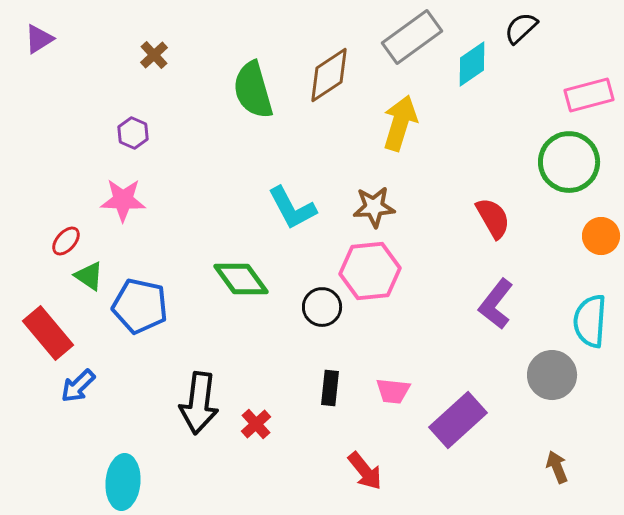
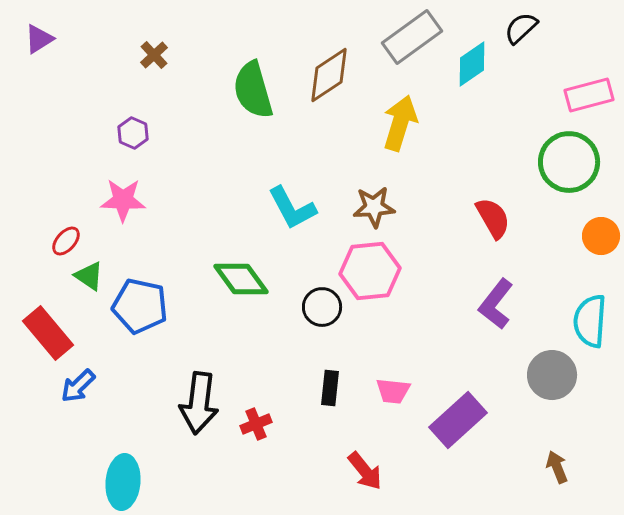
red cross: rotated 20 degrees clockwise
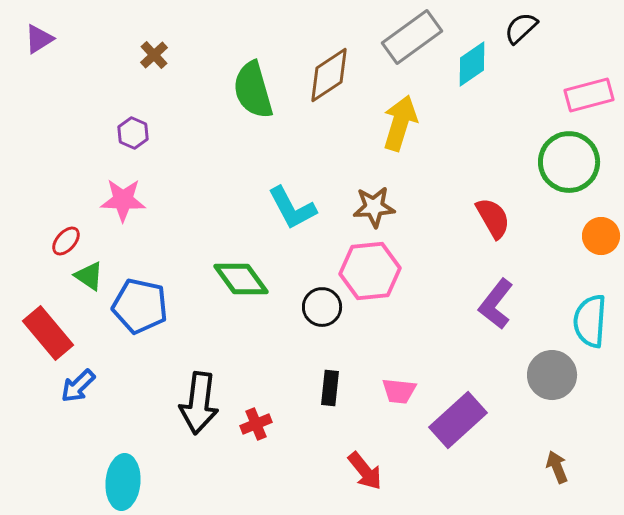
pink trapezoid: moved 6 px right
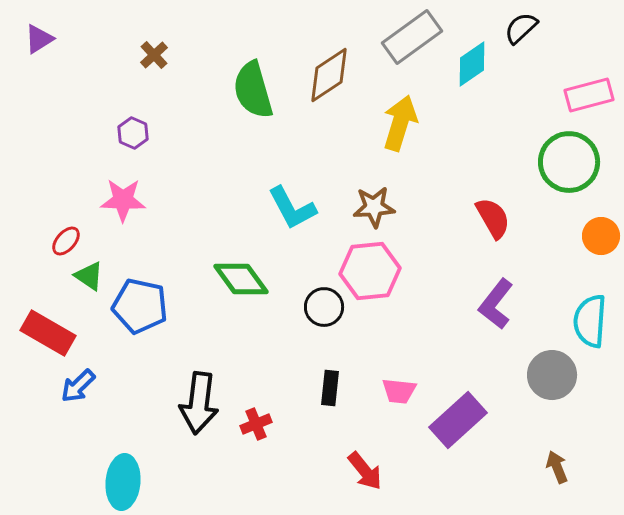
black circle: moved 2 px right
red rectangle: rotated 20 degrees counterclockwise
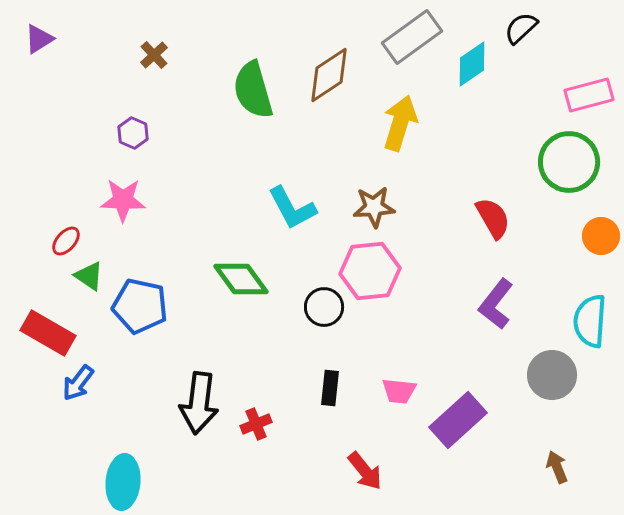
blue arrow: moved 3 px up; rotated 9 degrees counterclockwise
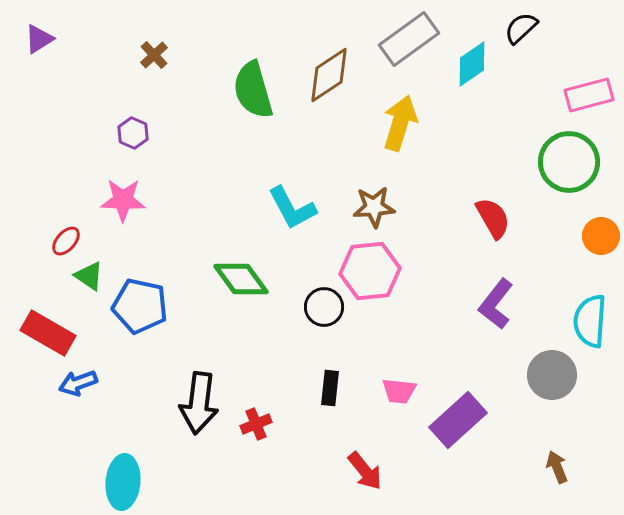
gray rectangle: moved 3 px left, 2 px down
blue arrow: rotated 33 degrees clockwise
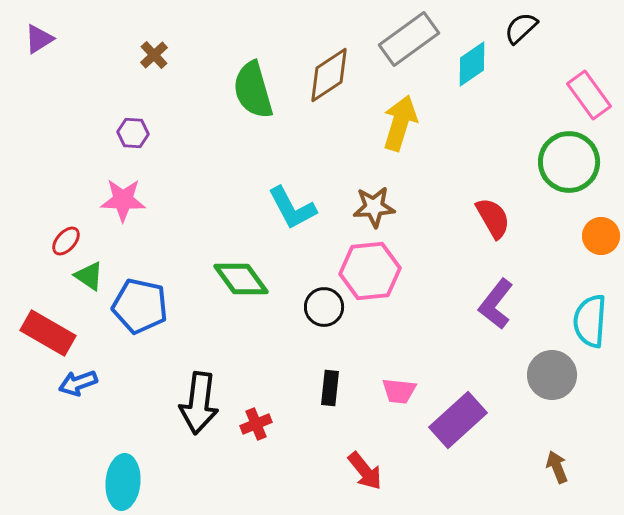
pink rectangle: rotated 69 degrees clockwise
purple hexagon: rotated 20 degrees counterclockwise
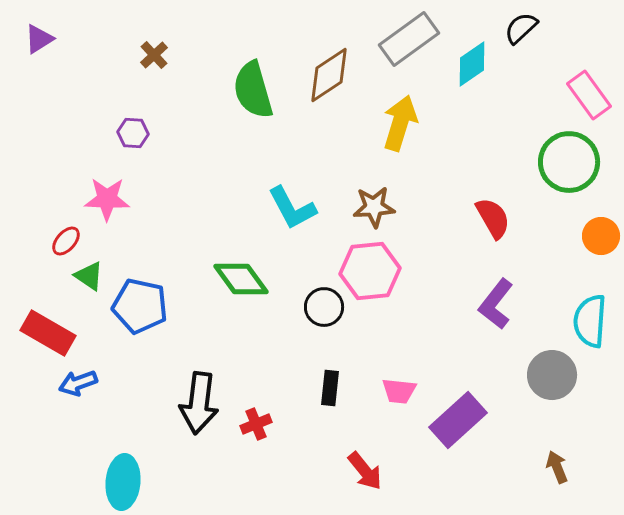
pink star: moved 16 px left, 1 px up
